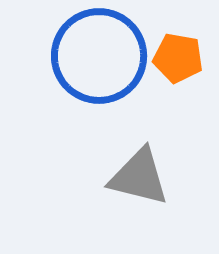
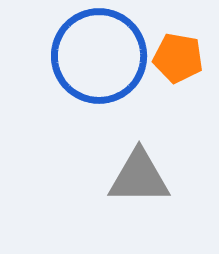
gray triangle: rotated 14 degrees counterclockwise
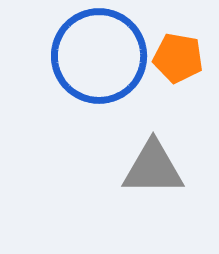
gray triangle: moved 14 px right, 9 px up
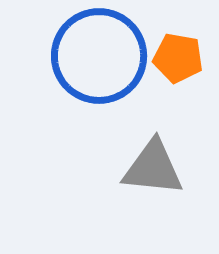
gray triangle: rotated 6 degrees clockwise
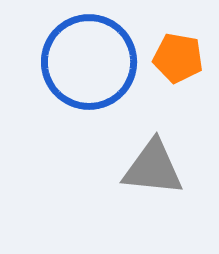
blue circle: moved 10 px left, 6 px down
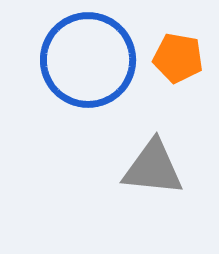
blue circle: moved 1 px left, 2 px up
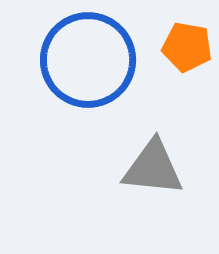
orange pentagon: moved 9 px right, 11 px up
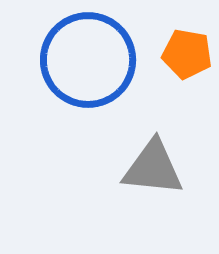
orange pentagon: moved 7 px down
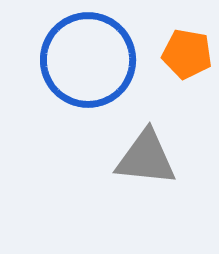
gray triangle: moved 7 px left, 10 px up
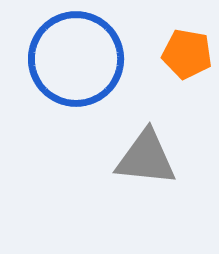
blue circle: moved 12 px left, 1 px up
